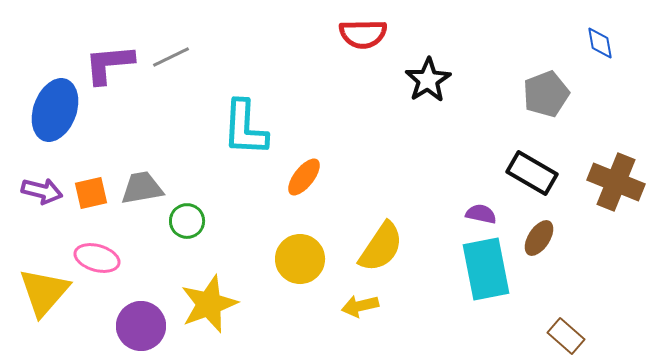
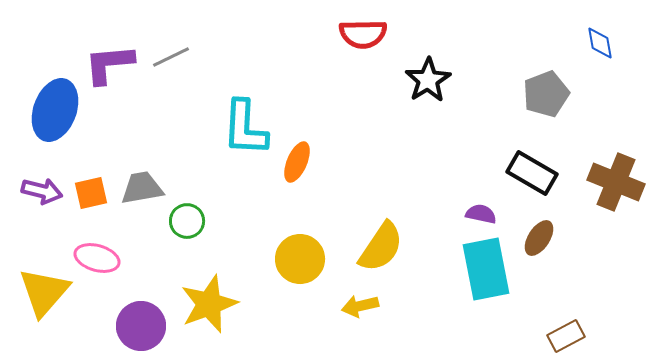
orange ellipse: moved 7 px left, 15 px up; rotated 15 degrees counterclockwise
brown rectangle: rotated 69 degrees counterclockwise
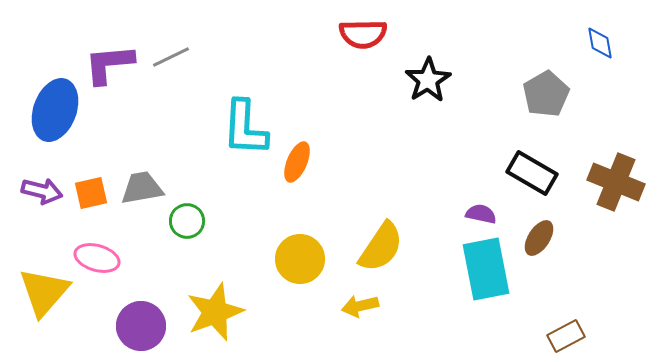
gray pentagon: rotated 9 degrees counterclockwise
yellow star: moved 6 px right, 8 px down
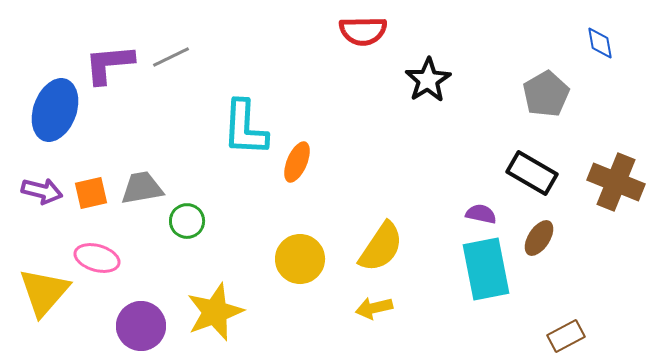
red semicircle: moved 3 px up
yellow arrow: moved 14 px right, 2 px down
